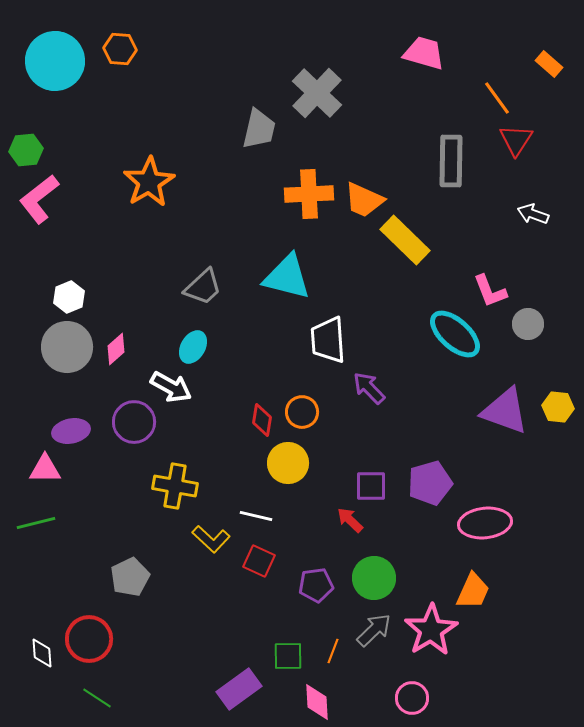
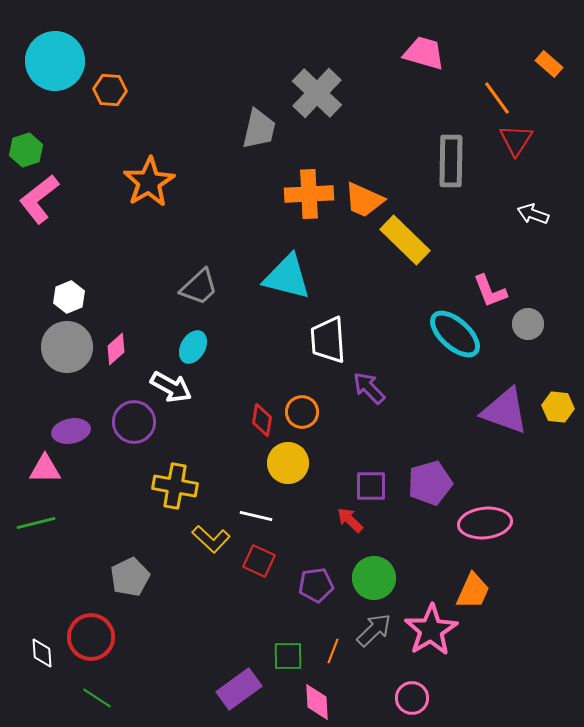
orange hexagon at (120, 49): moved 10 px left, 41 px down
green hexagon at (26, 150): rotated 12 degrees counterclockwise
gray trapezoid at (203, 287): moved 4 px left
red circle at (89, 639): moved 2 px right, 2 px up
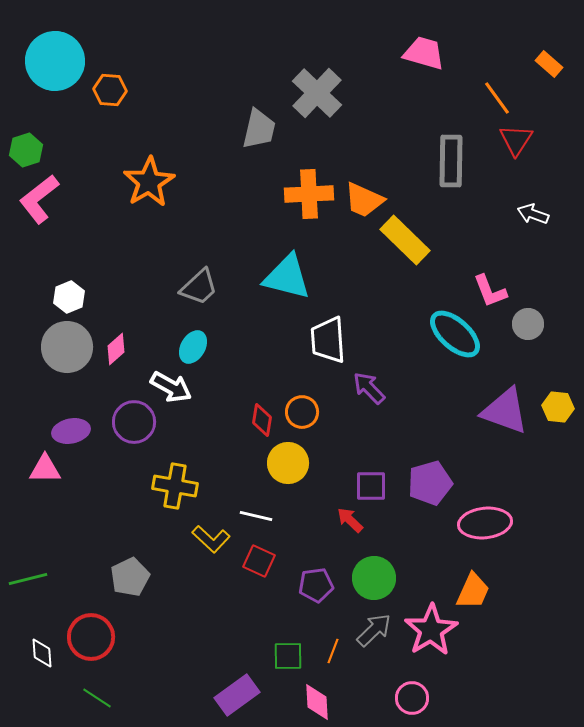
green line at (36, 523): moved 8 px left, 56 px down
purple rectangle at (239, 689): moved 2 px left, 6 px down
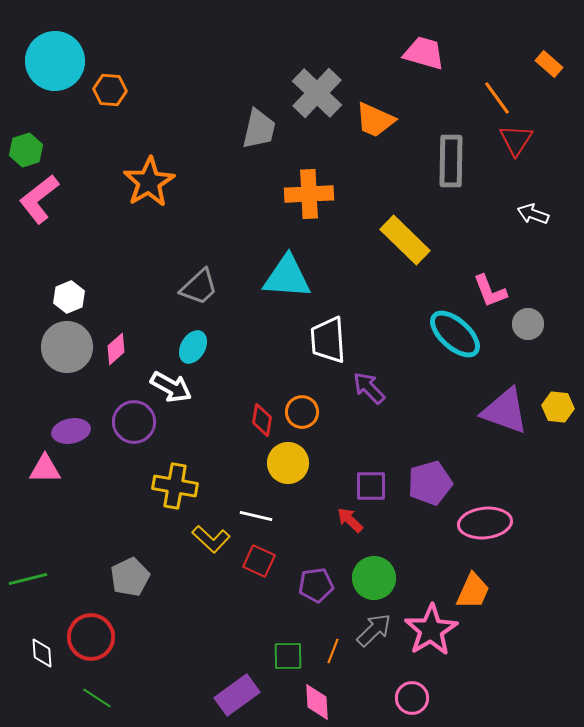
orange trapezoid at (364, 200): moved 11 px right, 80 px up
cyan triangle at (287, 277): rotated 10 degrees counterclockwise
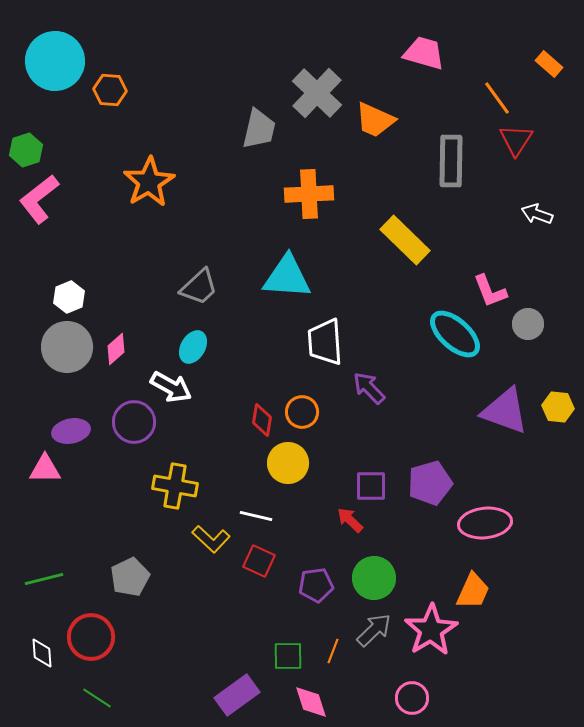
white arrow at (533, 214): moved 4 px right
white trapezoid at (328, 340): moved 3 px left, 2 px down
green line at (28, 579): moved 16 px right
pink diamond at (317, 702): moved 6 px left; rotated 15 degrees counterclockwise
